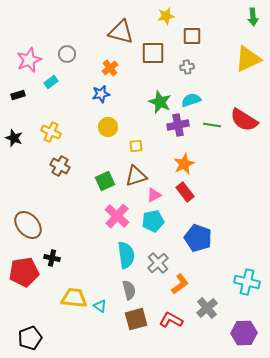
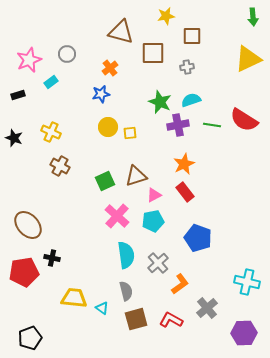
yellow square at (136, 146): moved 6 px left, 13 px up
gray semicircle at (129, 290): moved 3 px left, 1 px down
cyan triangle at (100, 306): moved 2 px right, 2 px down
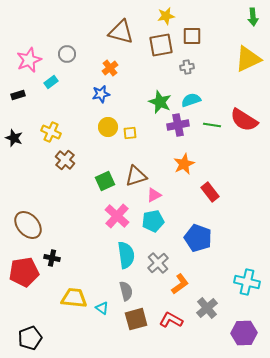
brown square at (153, 53): moved 8 px right, 8 px up; rotated 10 degrees counterclockwise
brown cross at (60, 166): moved 5 px right, 6 px up; rotated 12 degrees clockwise
red rectangle at (185, 192): moved 25 px right
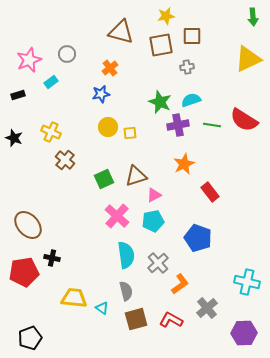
green square at (105, 181): moved 1 px left, 2 px up
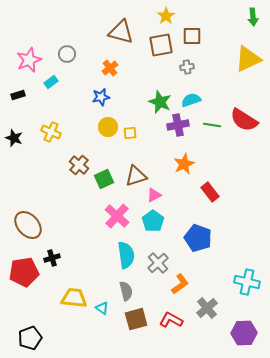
yellow star at (166, 16): rotated 24 degrees counterclockwise
blue star at (101, 94): moved 3 px down
brown cross at (65, 160): moved 14 px right, 5 px down
cyan pentagon at (153, 221): rotated 25 degrees counterclockwise
black cross at (52, 258): rotated 28 degrees counterclockwise
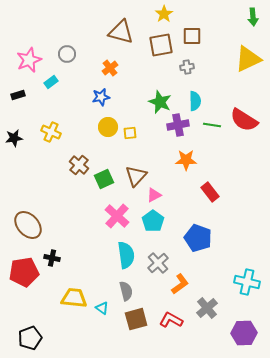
yellow star at (166, 16): moved 2 px left, 2 px up
cyan semicircle at (191, 100): moved 4 px right, 1 px down; rotated 108 degrees clockwise
black star at (14, 138): rotated 30 degrees counterclockwise
orange star at (184, 164): moved 2 px right, 4 px up; rotated 25 degrees clockwise
brown triangle at (136, 176): rotated 30 degrees counterclockwise
black cross at (52, 258): rotated 28 degrees clockwise
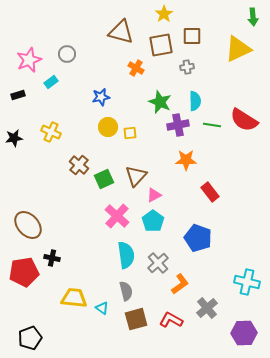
yellow triangle at (248, 59): moved 10 px left, 10 px up
orange cross at (110, 68): moved 26 px right; rotated 21 degrees counterclockwise
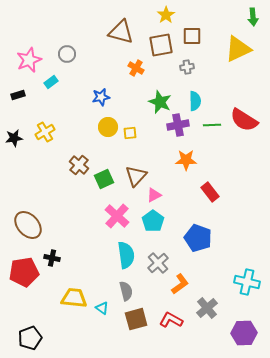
yellow star at (164, 14): moved 2 px right, 1 px down
green line at (212, 125): rotated 12 degrees counterclockwise
yellow cross at (51, 132): moved 6 px left; rotated 36 degrees clockwise
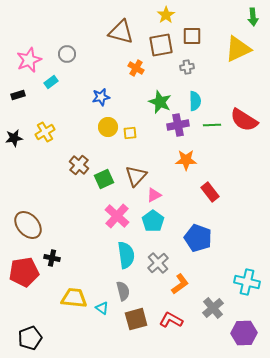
gray semicircle at (126, 291): moved 3 px left
gray cross at (207, 308): moved 6 px right
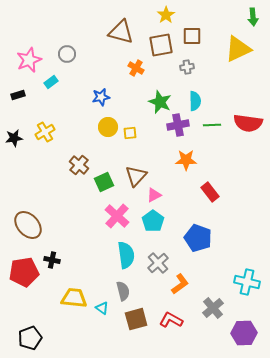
red semicircle at (244, 120): moved 4 px right, 3 px down; rotated 24 degrees counterclockwise
green square at (104, 179): moved 3 px down
black cross at (52, 258): moved 2 px down
